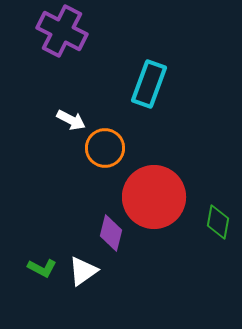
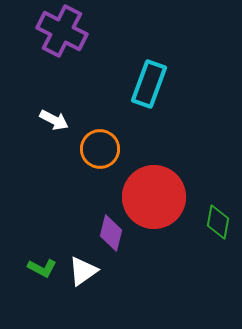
white arrow: moved 17 px left
orange circle: moved 5 px left, 1 px down
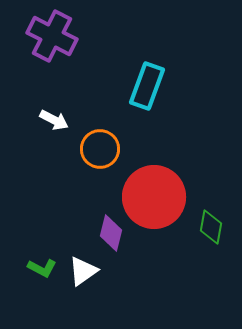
purple cross: moved 10 px left, 5 px down
cyan rectangle: moved 2 px left, 2 px down
green diamond: moved 7 px left, 5 px down
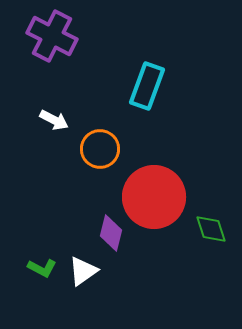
green diamond: moved 2 px down; rotated 28 degrees counterclockwise
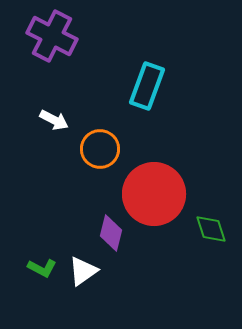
red circle: moved 3 px up
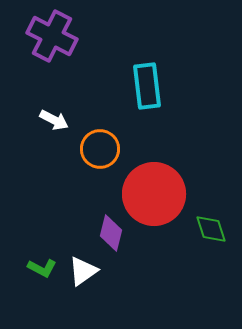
cyan rectangle: rotated 27 degrees counterclockwise
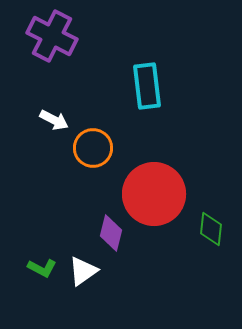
orange circle: moved 7 px left, 1 px up
green diamond: rotated 24 degrees clockwise
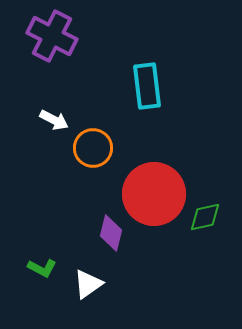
green diamond: moved 6 px left, 12 px up; rotated 72 degrees clockwise
white triangle: moved 5 px right, 13 px down
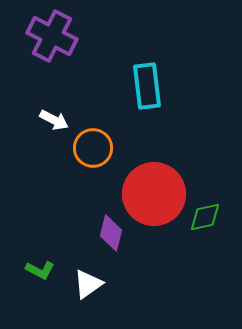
green L-shape: moved 2 px left, 2 px down
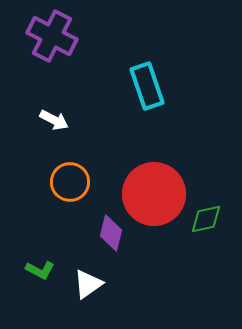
cyan rectangle: rotated 12 degrees counterclockwise
orange circle: moved 23 px left, 34 px down
green diamond: moved 1 px right, 2 px down
